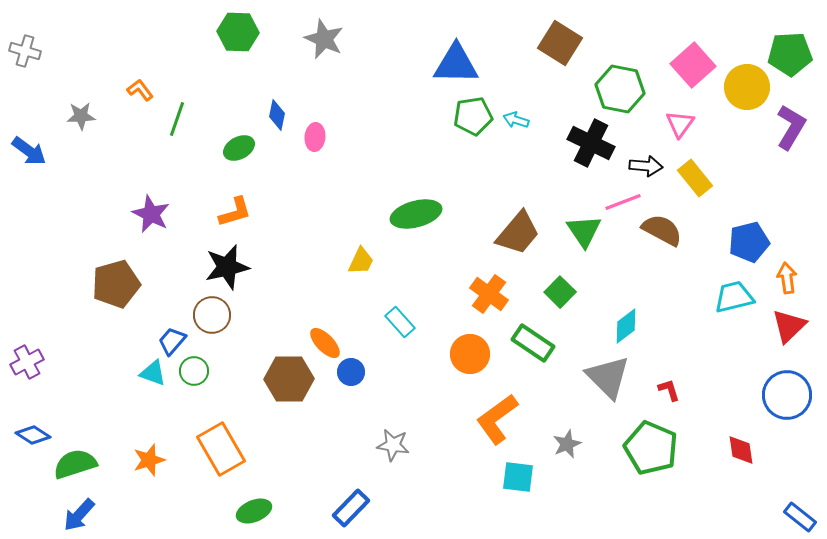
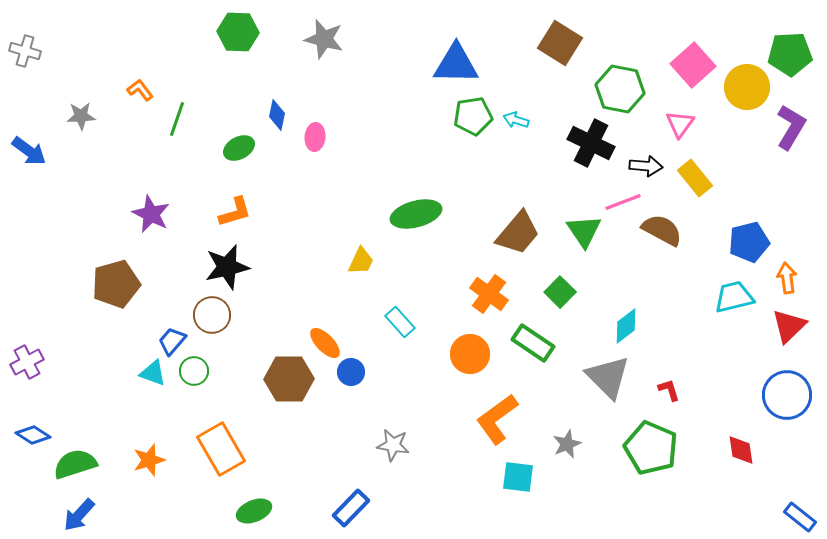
gray star at (324, 39): rotated 9 degrees counterclockwise
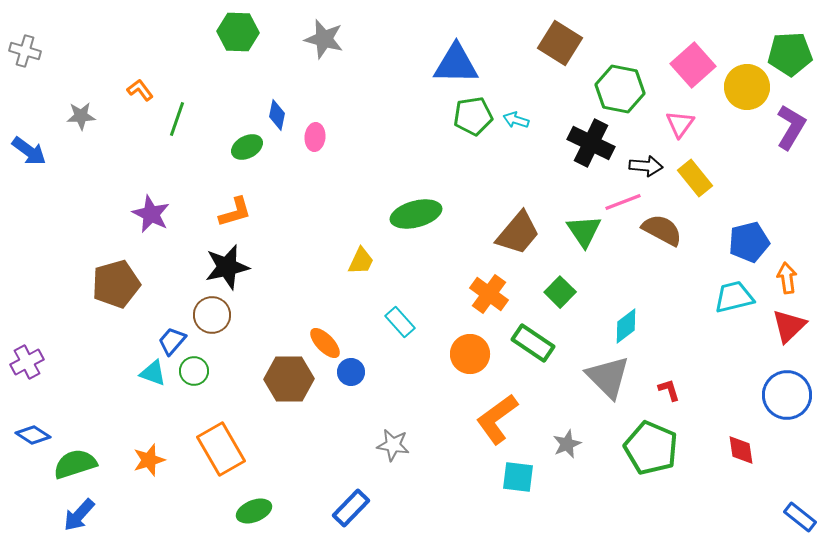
green ellipse at (239, 148): moved 8 px right, 1 px up
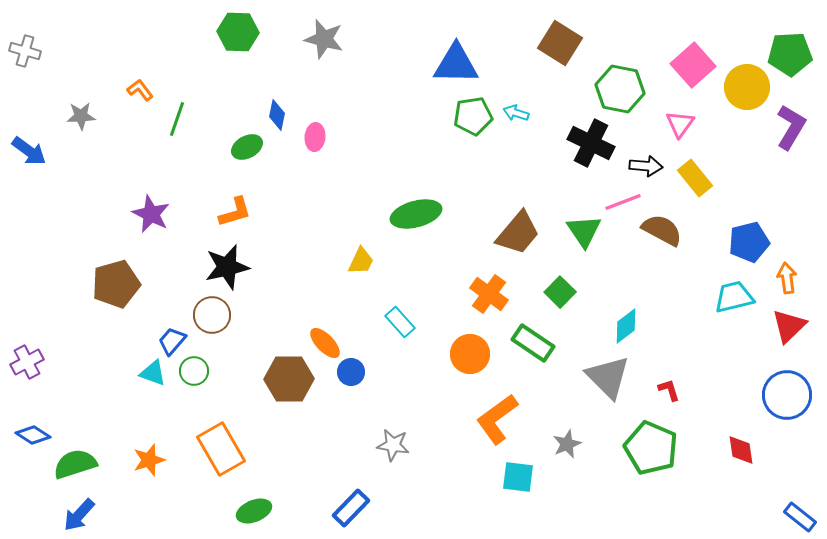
cyan arrow at (516, 120): moved 7 px up
